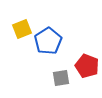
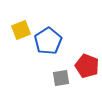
yellow square: moved 1 px left, 1 px down
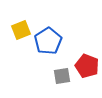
gray square: moved 1 px right, 2 px up
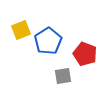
red pentagon: moved 2 px left, 12 px up
gray square: moved 1 px right
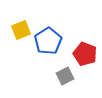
gray square: moved 2 px right; rotated 18 degrees counterclockwise
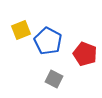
blue pentagon: rotated 12 degrees counterclockwise
gray square: moved 11 px left, 3 px down; rotated 36 degrees counterclockwise
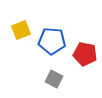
blue pentagon: moved 4 px right; rotated 24 degrees counterclockwise
red pentagon: rotated 10 degrees counterclockwise
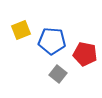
gray square: moved 4 px right, 5 px up; rotated 12 degrees clockwise
